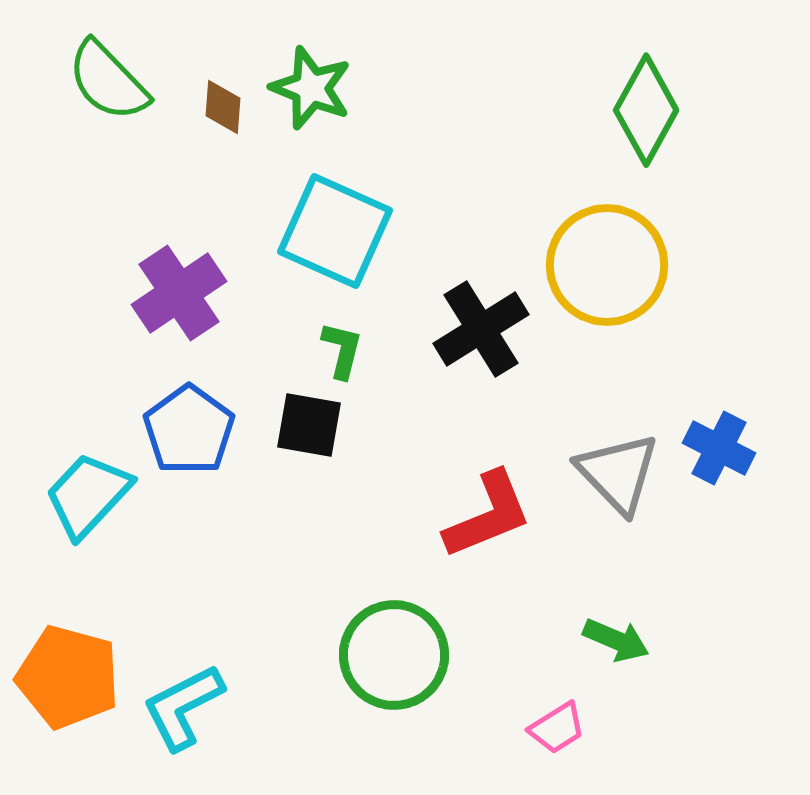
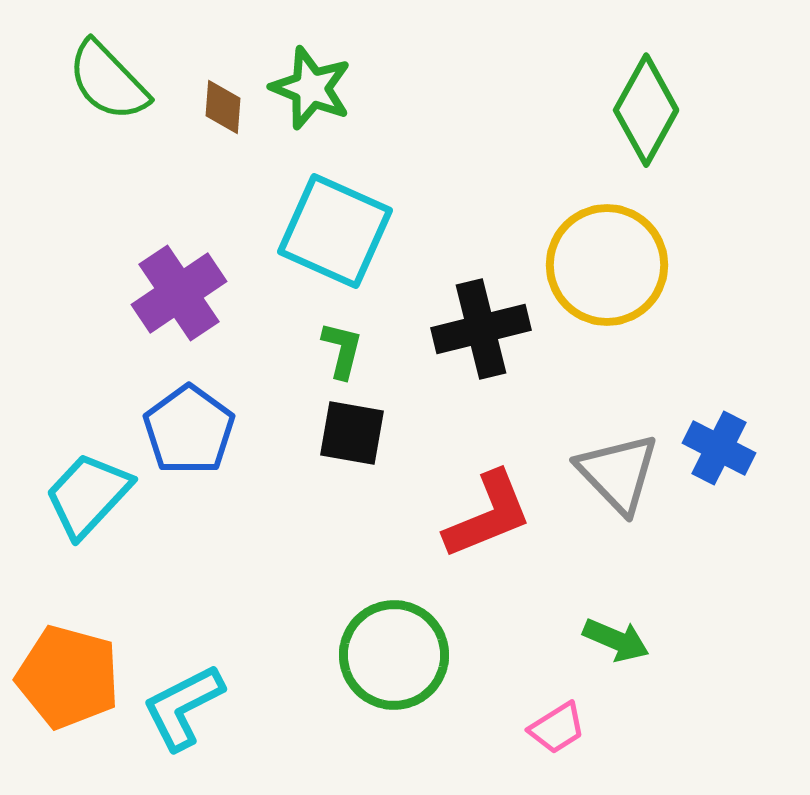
black cross: rotated 18 degrees clockwise
black square: moved 43 px right, 8 px down
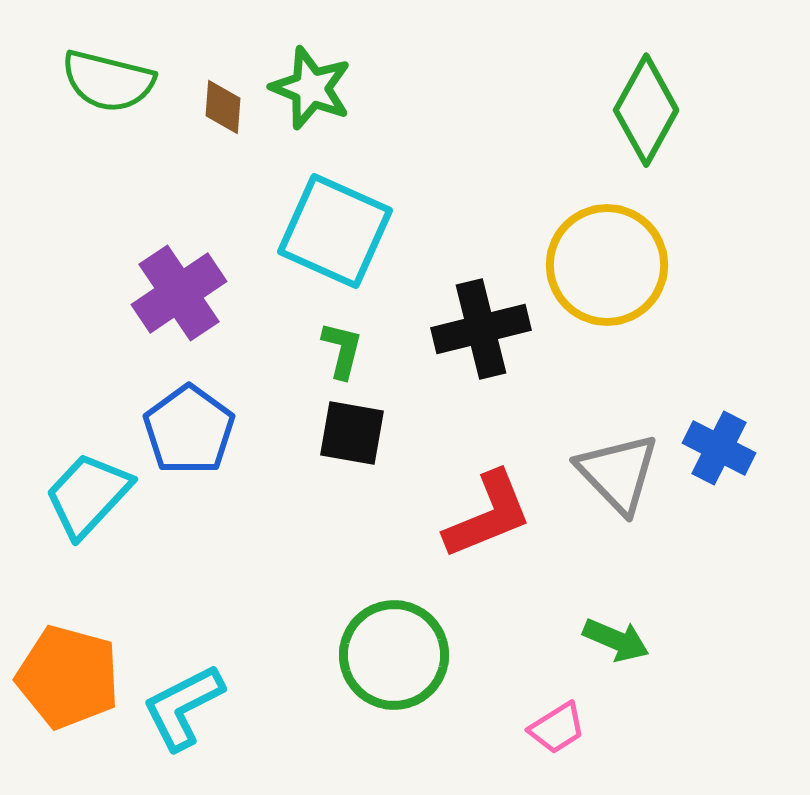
green semicircle: rotated 32 degrees counterclockwise
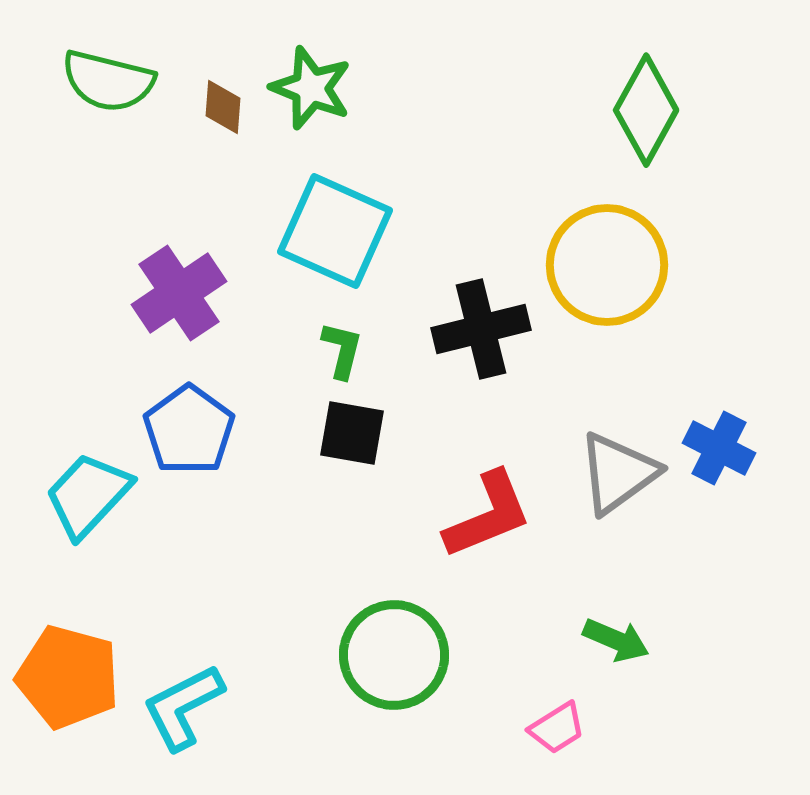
gray triangle: rotated 38 degrees clockwise
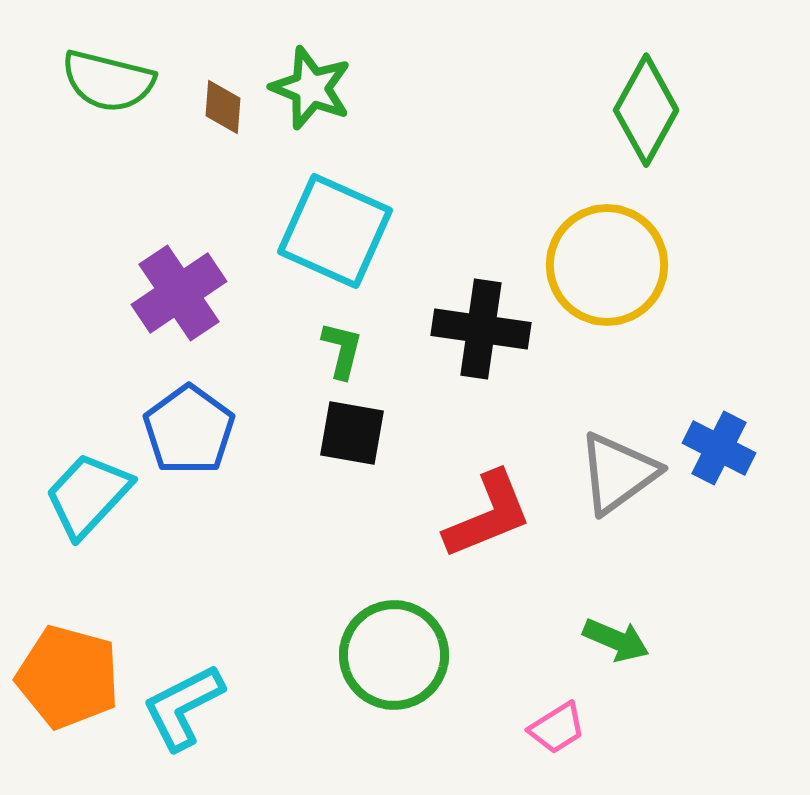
black cross: rotated 22 degrees clockwise
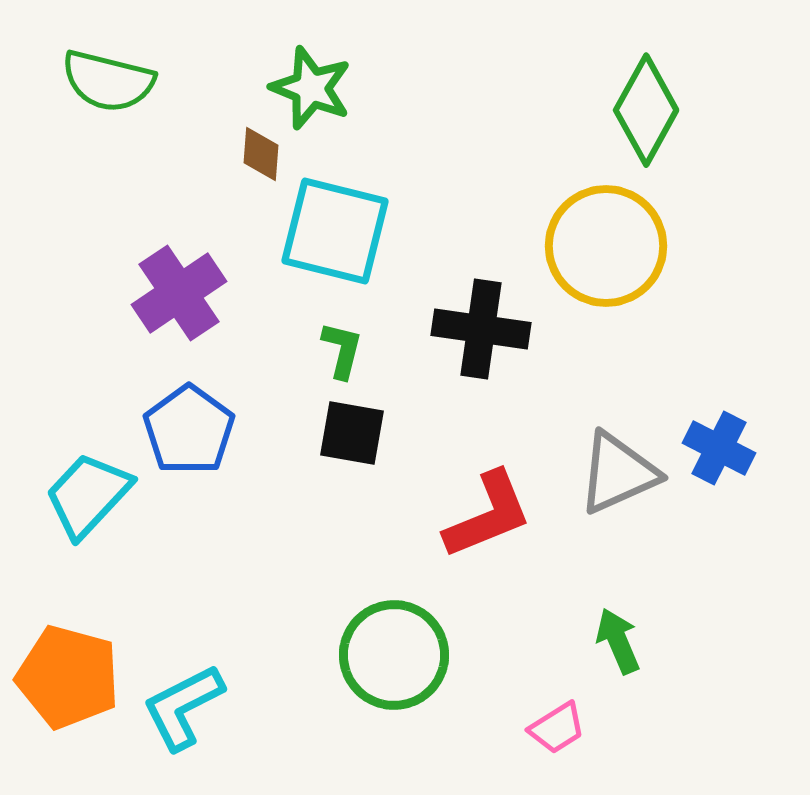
brown diamond: moved 38 px right, 47 px down
cyan square: rotated 10 degrees counterclockwise
yellow circle: moved 1 px left, 19 px up
gray triangle: rotated 12 degrees clockwise
green arrow: moved 2 px right, 1 px down; rotated 136 degrees counterclockwise
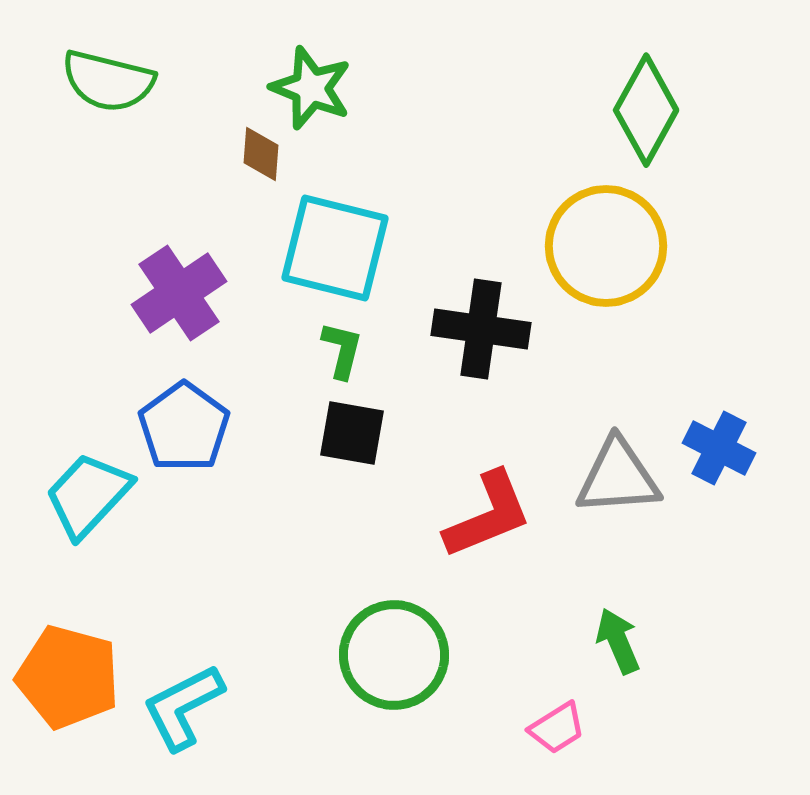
cyan square: moved 17 px down
blue pentagon: moved 5 px left, 3 px up
gray triangle: moved 4 px down; rotated 20 degrees clockwise
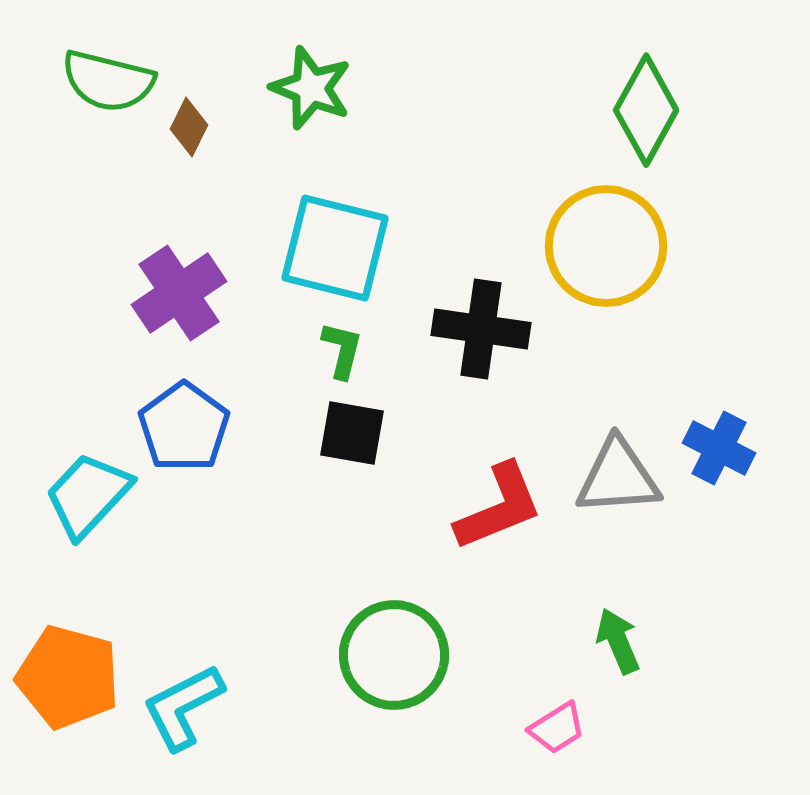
brown diamond: moved 72 px left, 27 px up; rotated 22 degrees clockwise
red L-shape: moved 11 px right, 8 px up
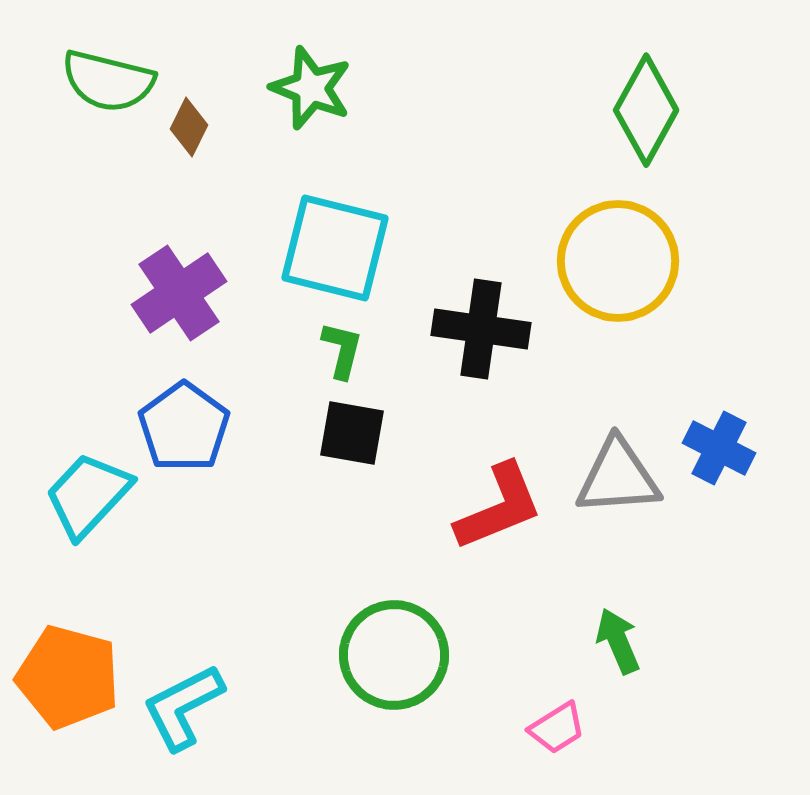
yellow circle: moved 12 px right, 15 px down
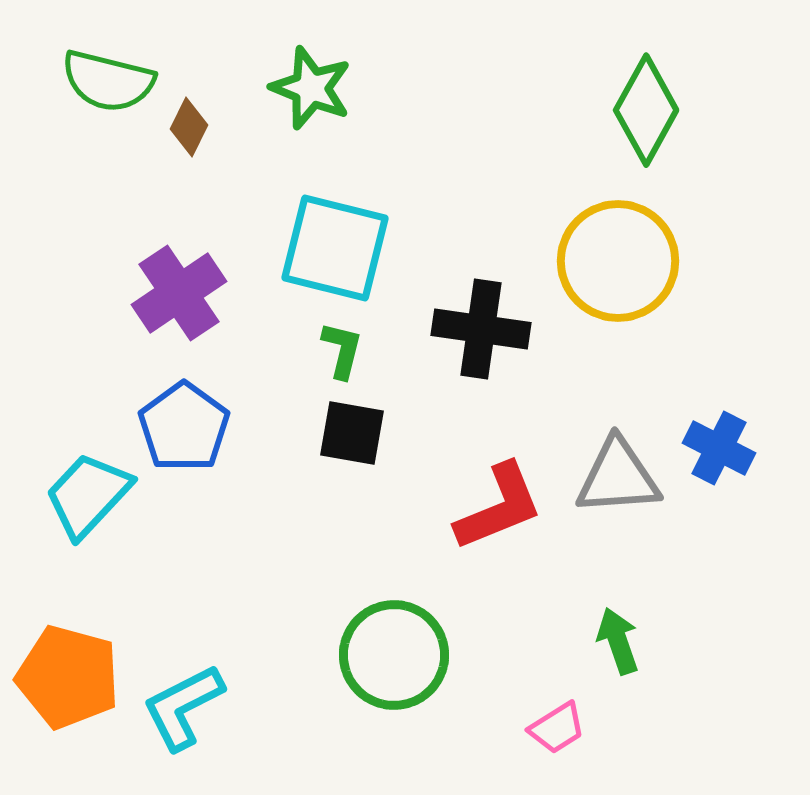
green arrow: rotated 4 degrees clockwise
